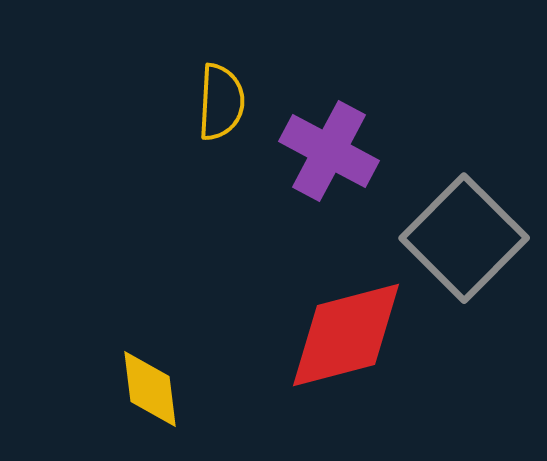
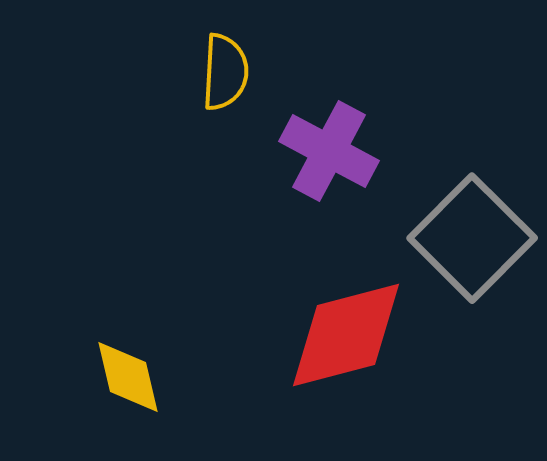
yellow semicircle: moved 4 px right, 30 px up
gray square: moved 8 px right
yellow diamond: moved 22 px left, 12 px up; rotated 6 degrees counterclockwise
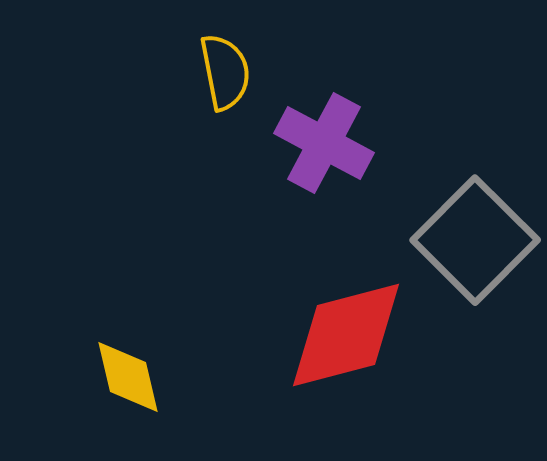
yellow semicircle: rotated 14 degrees counterclockwise
purple cross: moved 5 px left, 8 px up
gray square: moved 3 px right, 2 px down
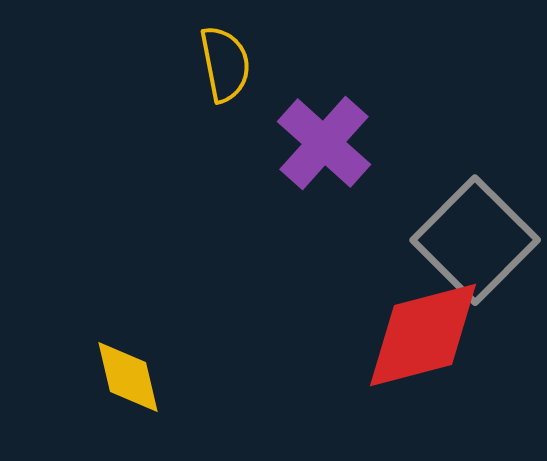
yellow semicircle: moved 8 px up
purple cross: rotated 14 degrees clockwise
red diamond: moved 77 px right
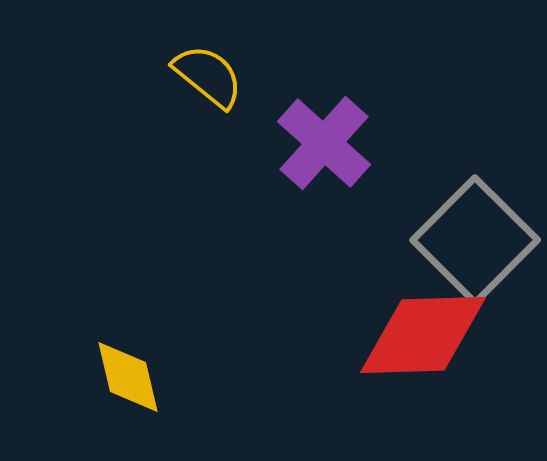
yellow semicircle: moved 17 px left, 12 px down; rotated 40 degrees counterclockwise
red diamond: rotated 13 degrees clockwise
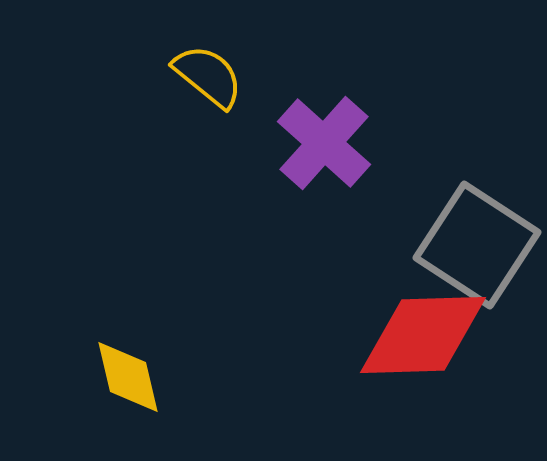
gray square: moved 2 px right, 5 px down; rotated 12 degrees counterclockwise
